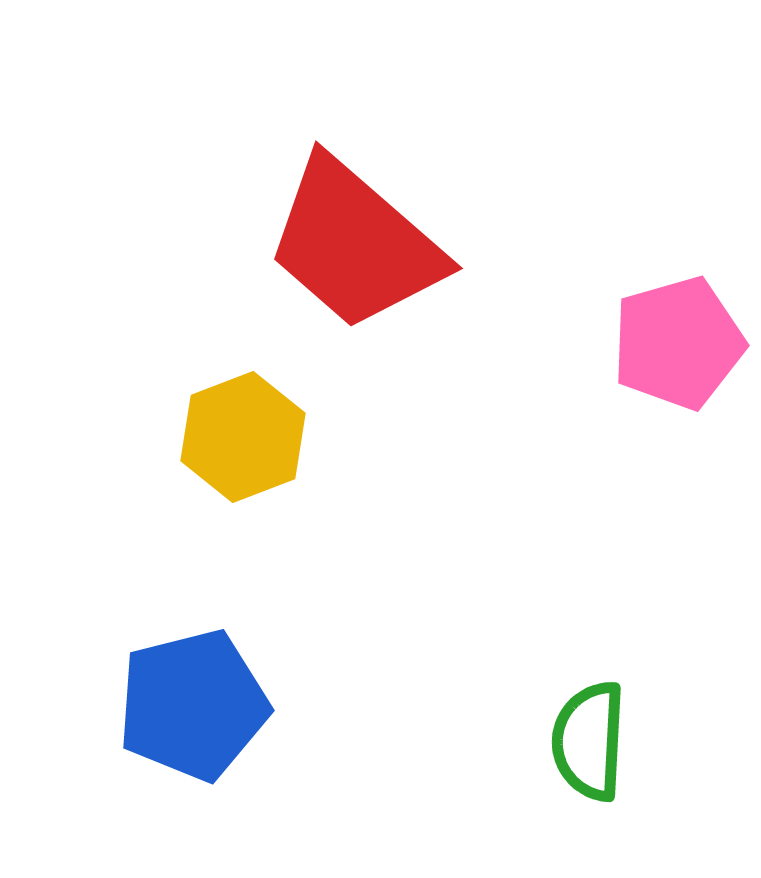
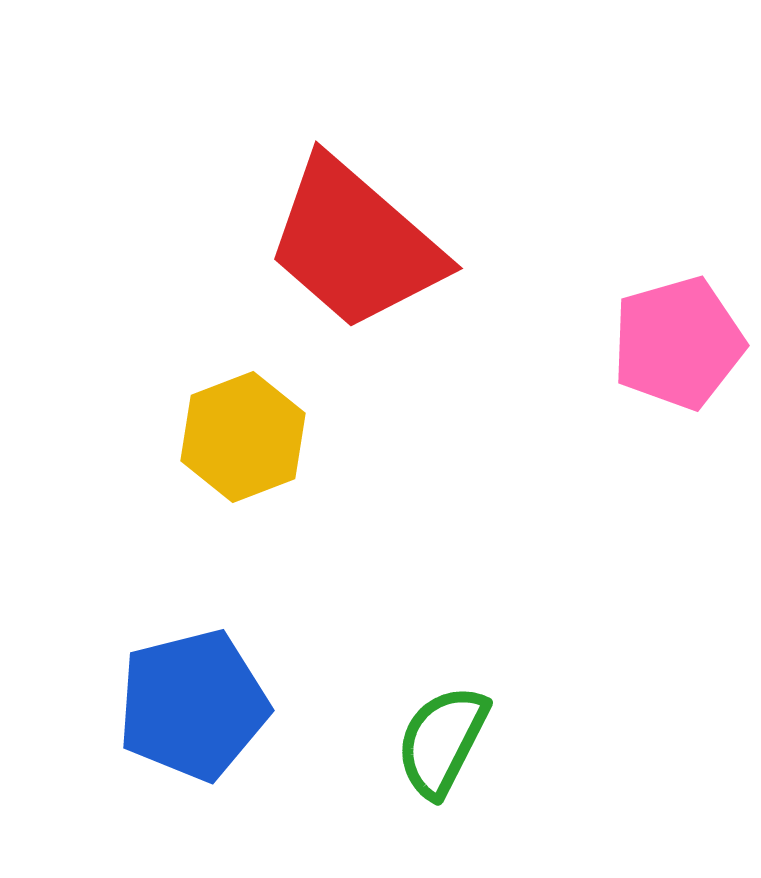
green semicircle: moved 147 px left; rotated 24 degrees clockwise
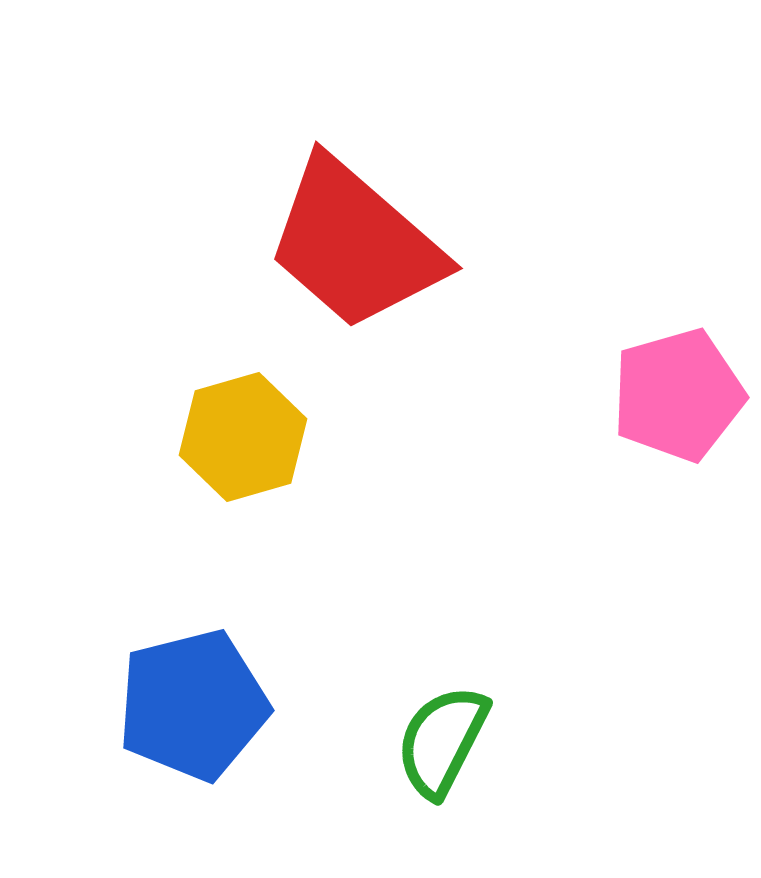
pink pentagon: moved 52 px down
yellow hexagon: rotated 5 degrees clockwise
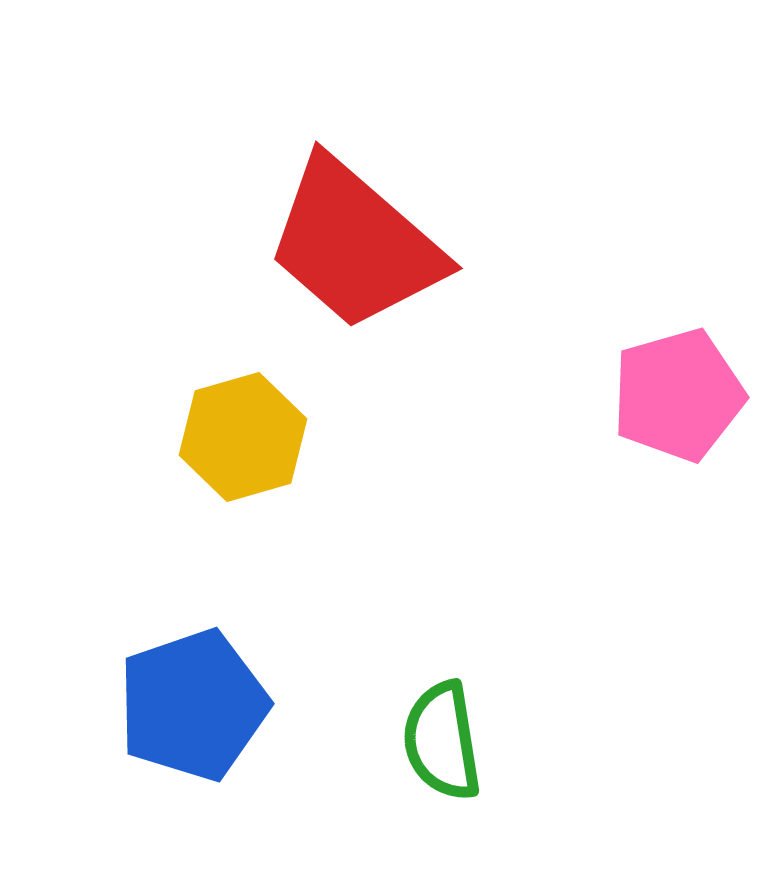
blue pentagon: rotated 5 degrees counterclockwise
green semicircle: rotated 36 degrees counterclockwise
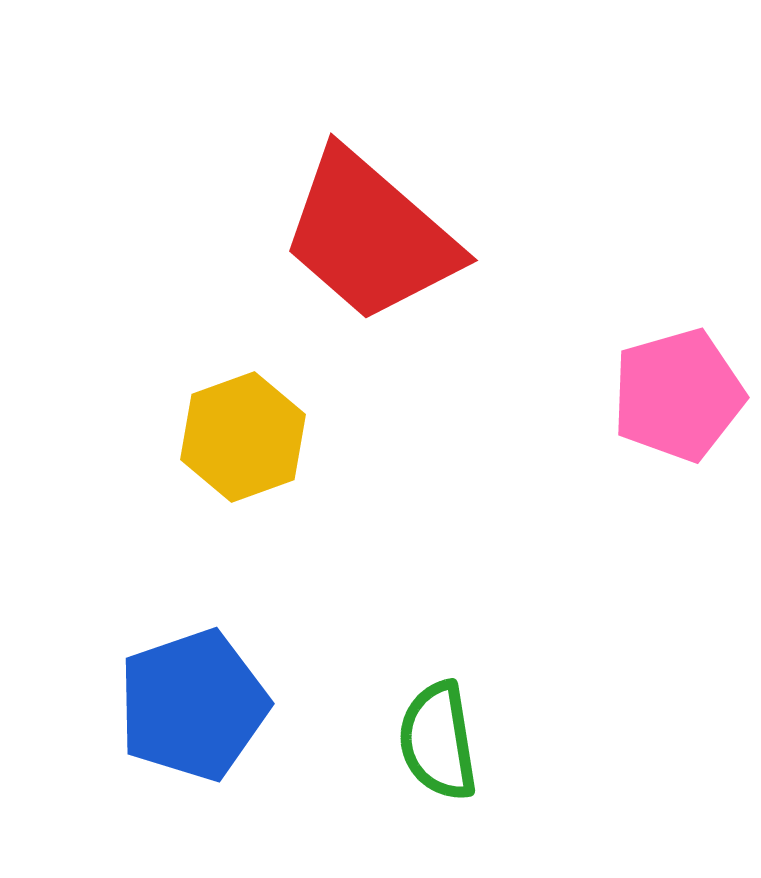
red trapezoid: moved 15 px right, 8 px up
yellow hexagon: rotated 4 degrees counterclockwise
green semicircle: moved 4 px left
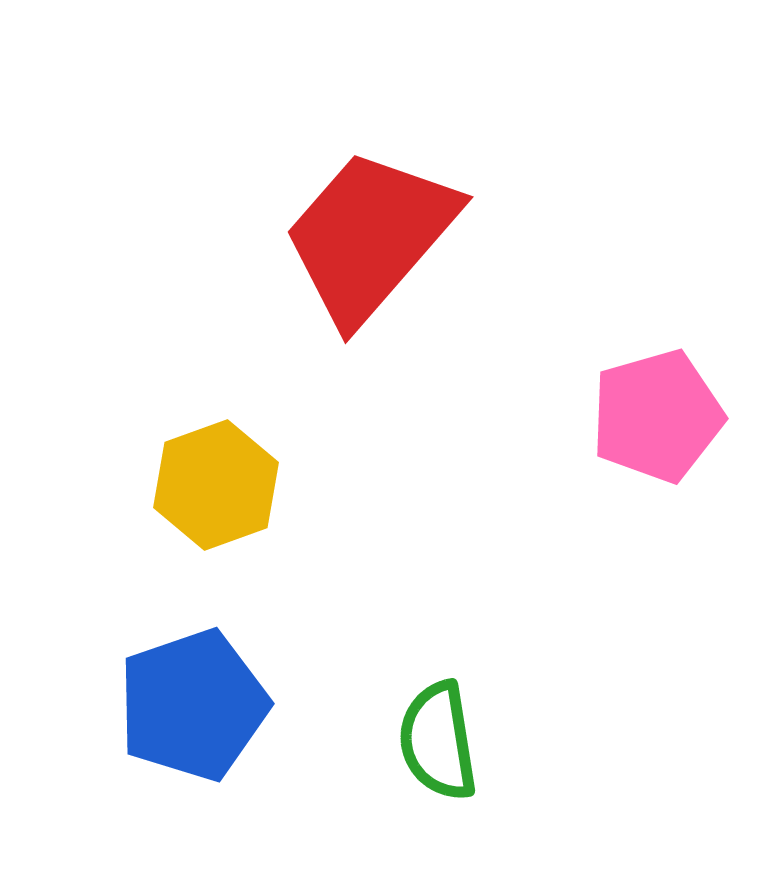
red trapezoid: rotated 90 degrees clockwise
pink pentagon: moved 21 px left, 21 px down
yellow hexagon: moved 27 px left, 48 px down
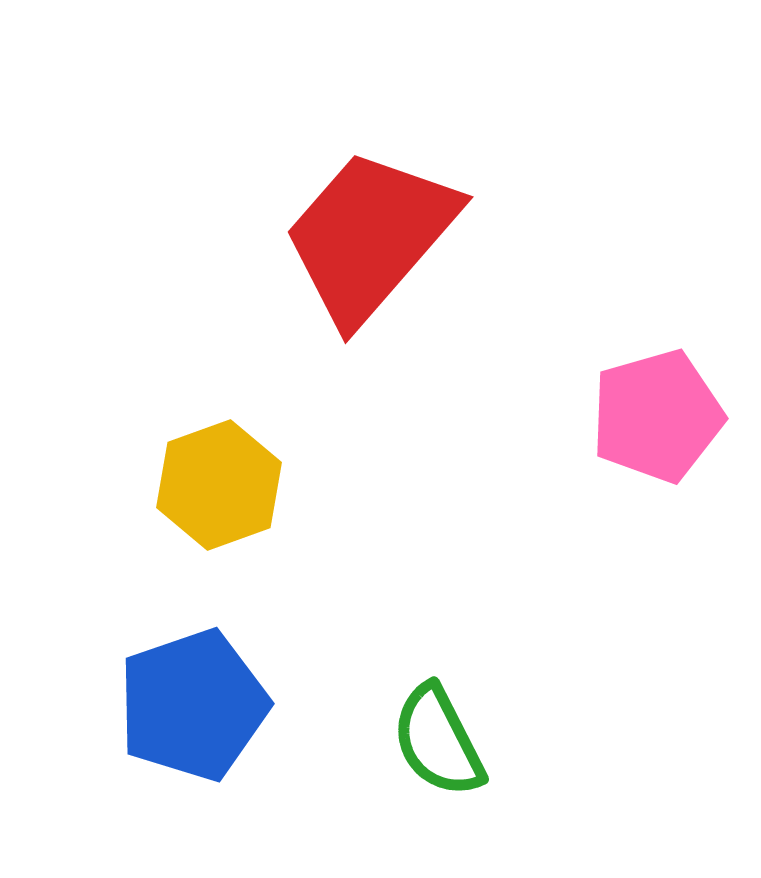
yellow hexagon: moved 3 px right
green semicircle: rotated 18 degrees counterclockwise
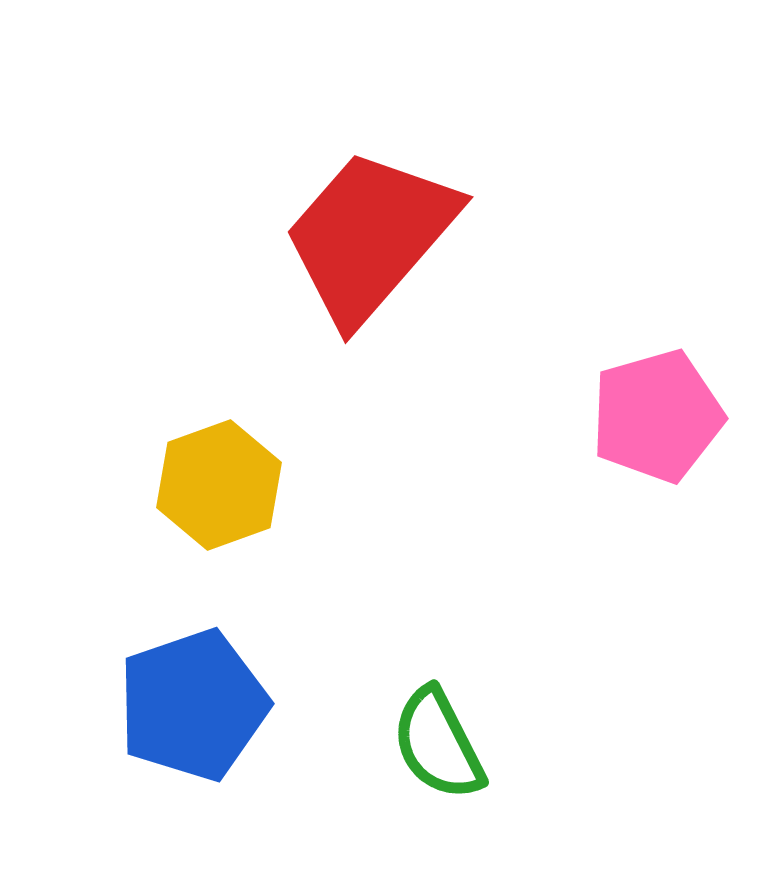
green semicircle: moved 3 px down
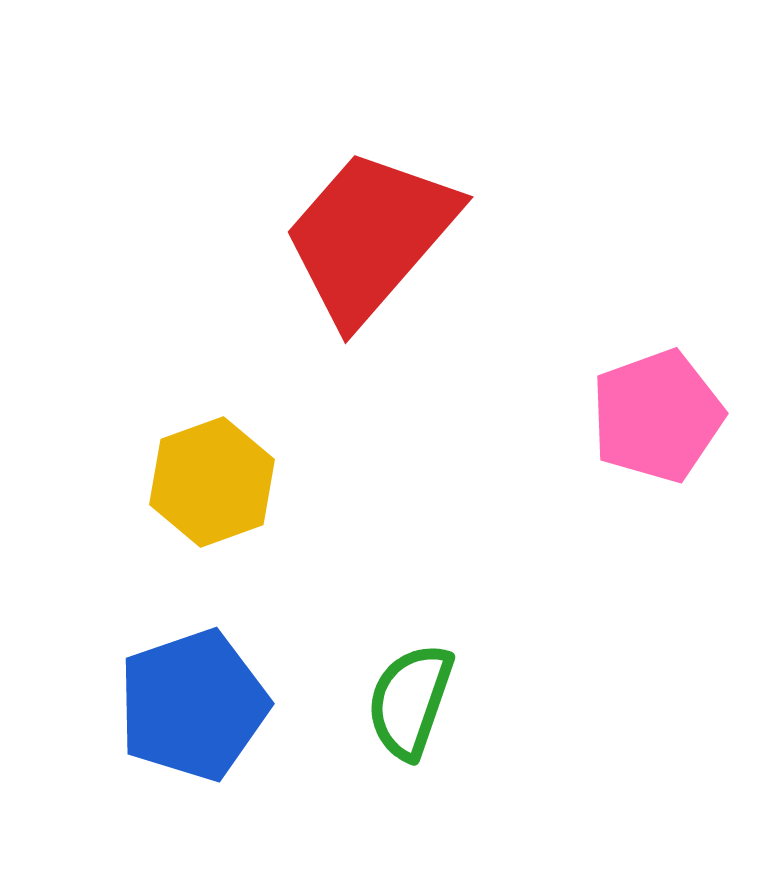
pink pentagon: rotated 4 degrees counterclockwise
yellow hexagon: moved 7 px left, 3 px up
green semicircle: moved 28 px left, 43 px up; rotated 46 degrees clockwise
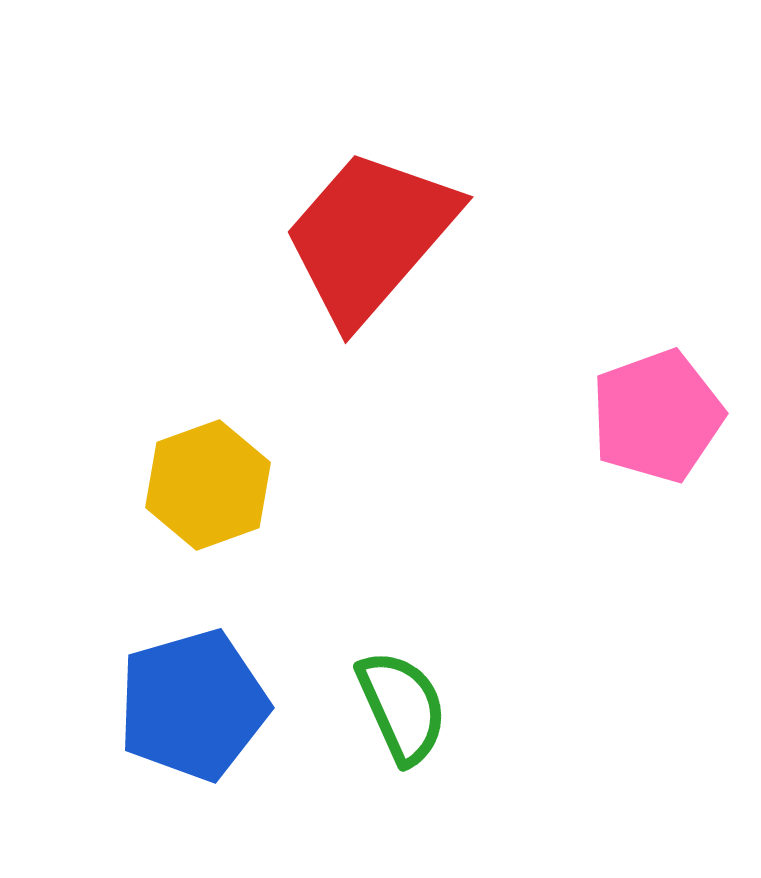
yellow hexagon: moved 4 px left, 3 px down
green semicircle: moved 8 px left, 6 px down; rotated 137 degrees clockwise
blue pentagon: rotated 3 degrees clockwise
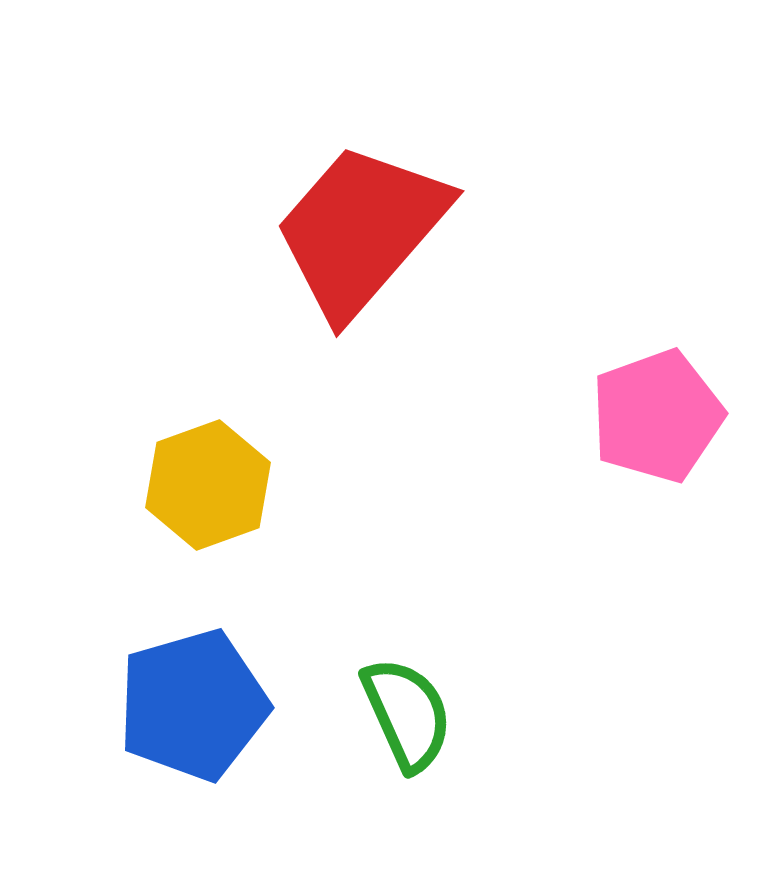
red trapezoid: moved 9 px left, 6 px up
green semicircle: moved 5 px right, 7 px down
